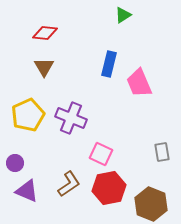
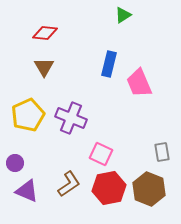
brown hexagon: moved 2 px left, 15 px up
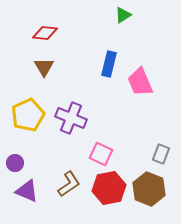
pink trapezoid: moved 1 px right, 1 px up
gray rectangle: moved 1 px left, 2 px down; rotated 30 degrees clockwise
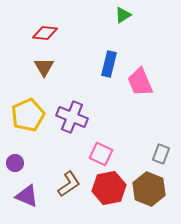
purple cross: moved 1 px right, 1 px up
purple triangle: moved 5 px down
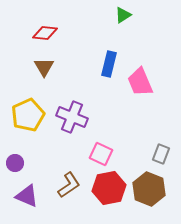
brown L-shape: moved 1 px down
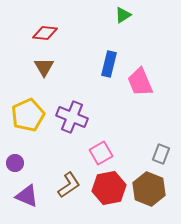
pink square: moved 1 px up; rotated 35 degrees clockwise
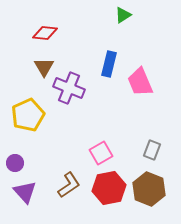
purple cross: moved 3 px left, 29 px up
gray rectangle: moved 9 px left, 4 px up
purple triangle: moved 2 px left, 4 px up; rotated 25 degrees clockwise
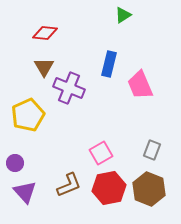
pink trapezoid: moved 3 px down
brown L-shape: rotated 12 degrees clockwise
